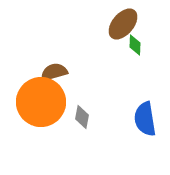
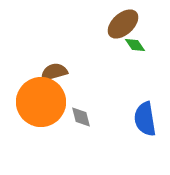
brown ellipse: rotated 8 degrees clockwise
green diamond: rotated 35 degrees counterclockwise
gray diamond: moved 1 px left; rotated 25 degrees counterclockwise
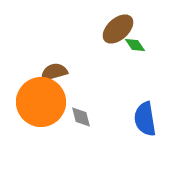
brown ellipse: moved 5 px left, 5 px down
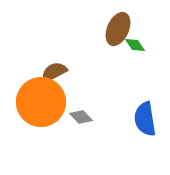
brown ellipse: rotated 24 degrees counterclockwise
brown semicircle: rotated 12 degrees counterclockwise
gray diamond: rotated 30 degrees counterclockwise
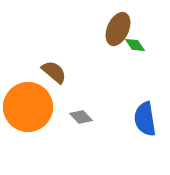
brown semicircle: rotated 68 degrees clockwise
orange circle: moved 13 px left, 5 px down
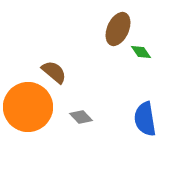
green diamond: moved 6 px right, 7 px down
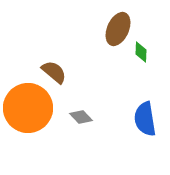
green diamond: rotated 35 degrees clockwise
orange circle: moved 1 px down
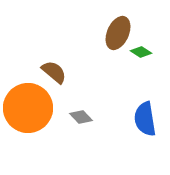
brown ellipse: moved 4 px down
green diamond: rotated 60 degrees counterclockwise
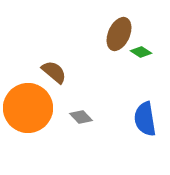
brown ellipse: moved 1 px right, 1 px down
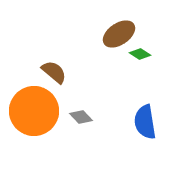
brown ellipse: rotated 32 degrees clockwise
green diamond: moved 1 px left, 2 px down
orange circle: moved 6 px right, 3 px down
blue semicircle: moved 3 px down
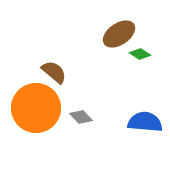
orange circle: moved 2 px right, 3 px up
blue semicircle: rotated 104 degrees clockwise
